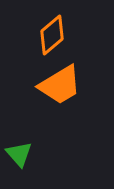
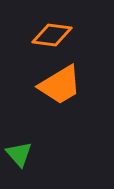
orange diamond: rotated 48 degrees clockwise
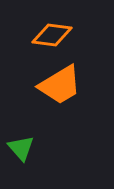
green triangle: moved 2 px right, 6 px up
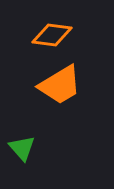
green triangle: moved 1 px right
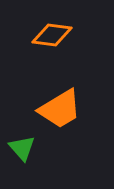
orange trapezoid: moved 24 px down
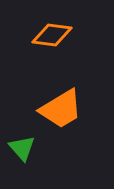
orange trapezoid: moved 1 px right
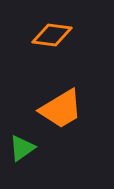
green triangle: rotated 36 degrees clockwise
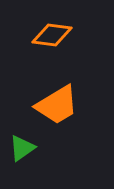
orange trapezoid: moved 4 px left, 4 px up
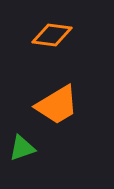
green triangle: rotated 16 degrees clockwise
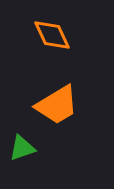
orange diamond: rotated 57 degrees clockwise
